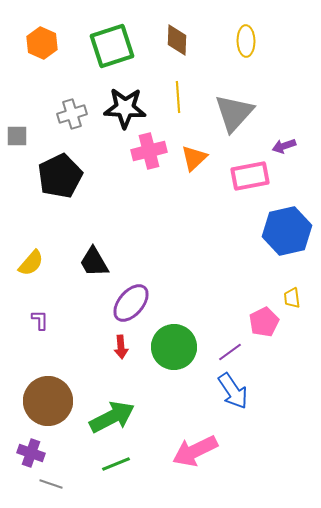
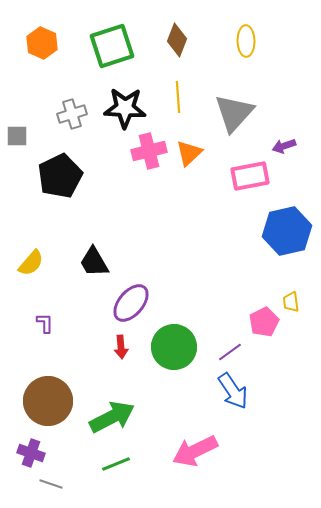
brown diamond: rotated 20 degrees clockwise
orange triangle: moved 5 px left, 5 px up
yellow trapezoid: moved 1 px left, 4 px down
purple L-shape: moved 5 px right, 3 px down
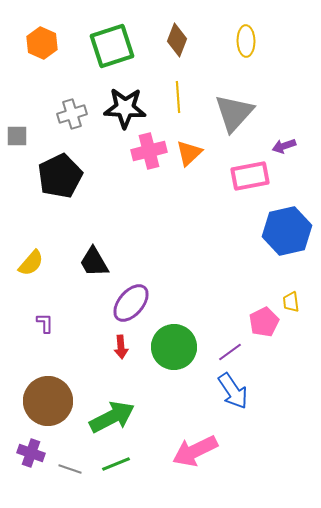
gray line: moved 19 px right, 15 px up
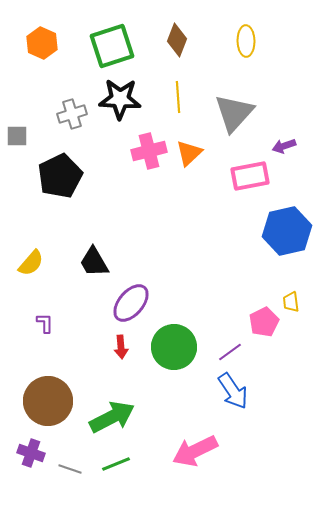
black star: moved 5 px left, 9 px up
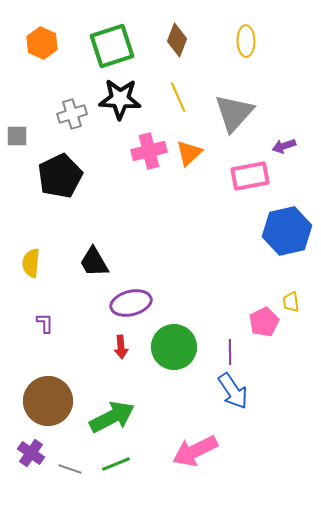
yellow line: rotated 20 degrees counterclockwise
yellow semicircle: rotated 144 degrees clockwise
purple ellipse: rotated 36 degrees clockwise
purple line: rotated 55 degrees counterclockwise
purple cross: rotated 16 degrees clockwise
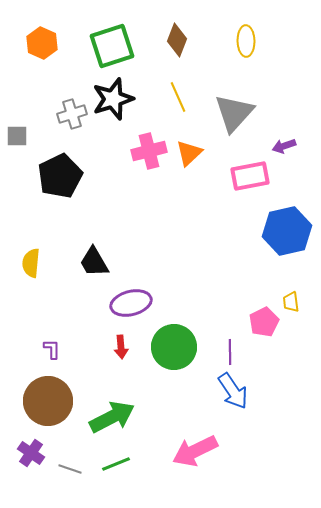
black star: moved 7 px left; rotated 21 degrees counterclockwise
purple L-shape: moved 7 px right, 26 px down
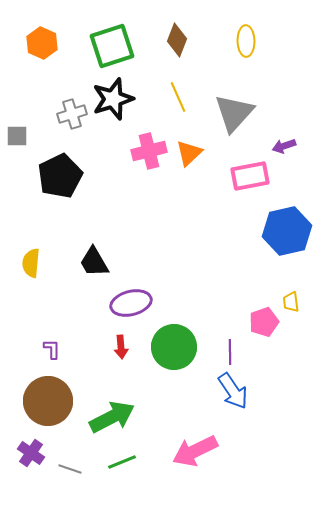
pink pentagon: rotated 8 degrees clockwise
green line: moved 6 px right, 2 px up
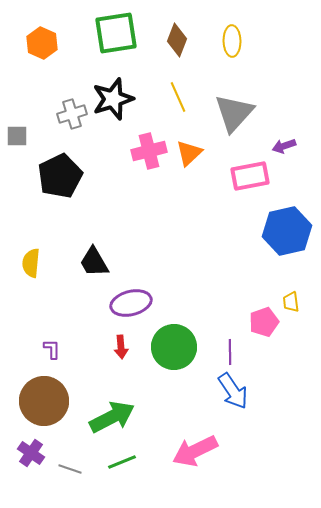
yellow ellipse: moved 14 px left
green square: moved 4 px right, 13 px up; rotated 9 degrees clockwise
brown circle: moved 4 px left
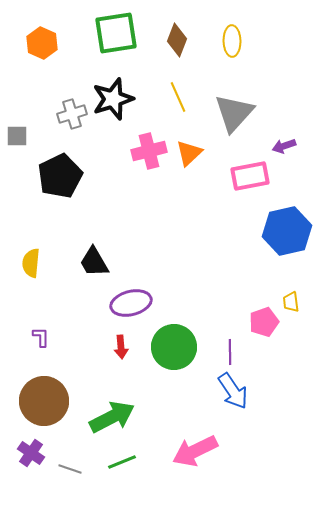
purple L-shape: moved 11 px left, 12 px up
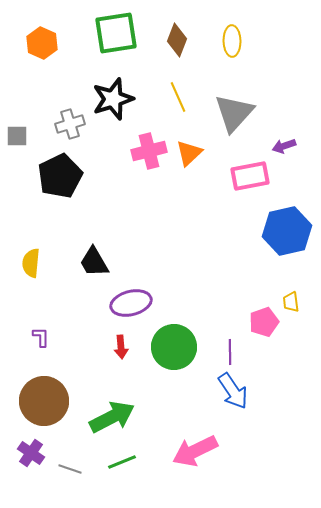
gray cross: moved 2 px left, 10 px down
